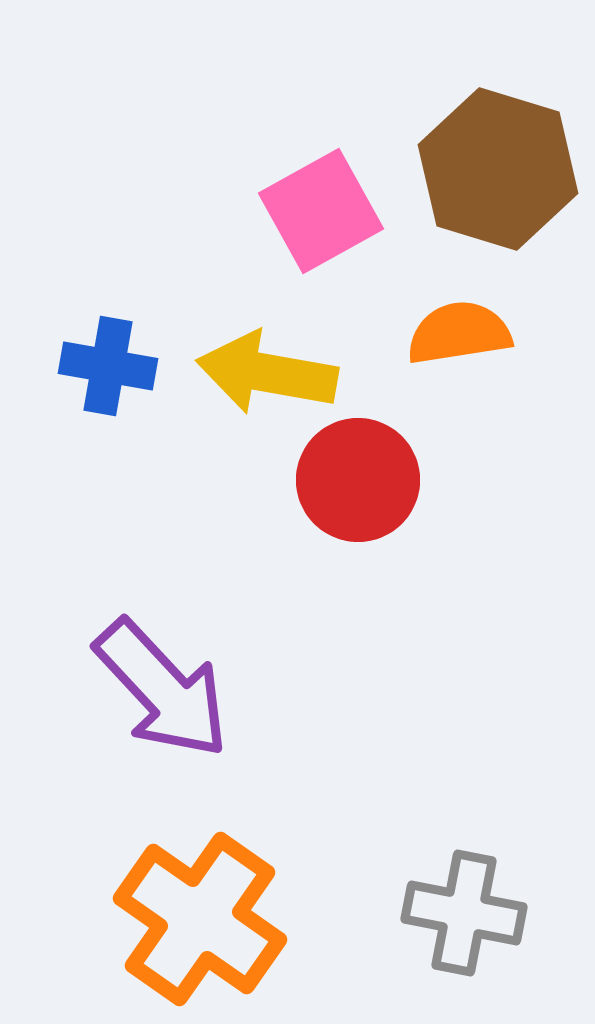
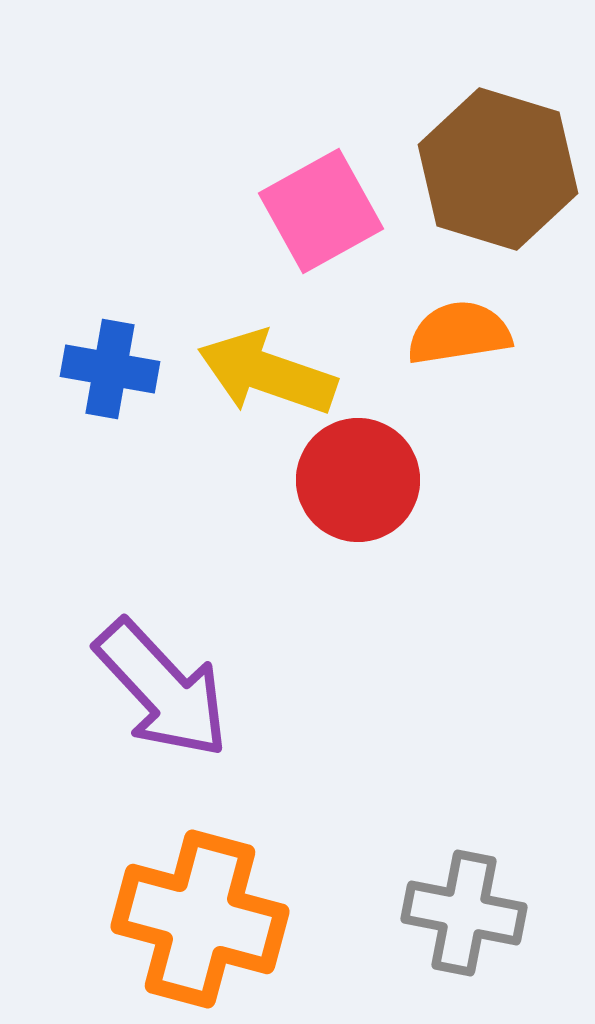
blue cross: moved 2 px right, 3 px down
yellow arrow: rotated 9 degrees clockwise
orange cross: rotated 20 degrees counterclockwise
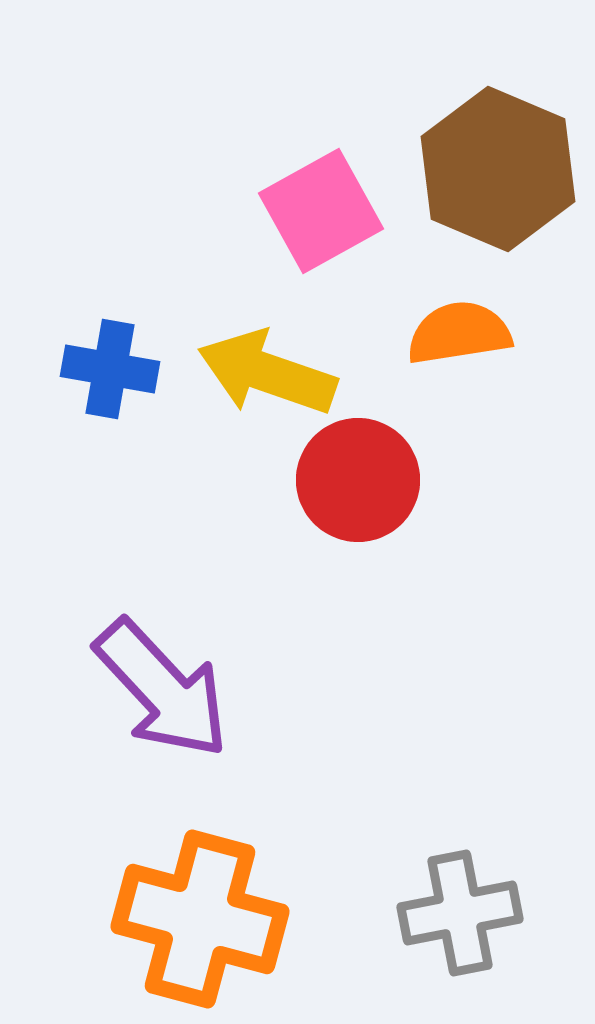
brown hexagon: rotated 6 degrees clockwise
gray cross: moved 4 px left; rotated 22 degrees counterclockwise
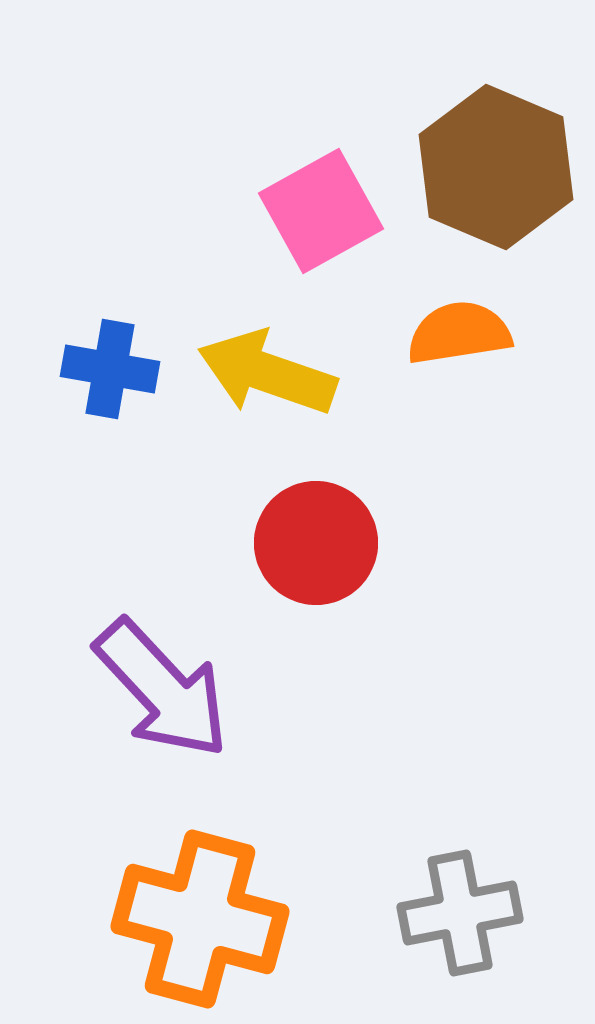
brown hexagon: moved 2 px left, 2 px up
red circle: moved 42 px left, 63 px down
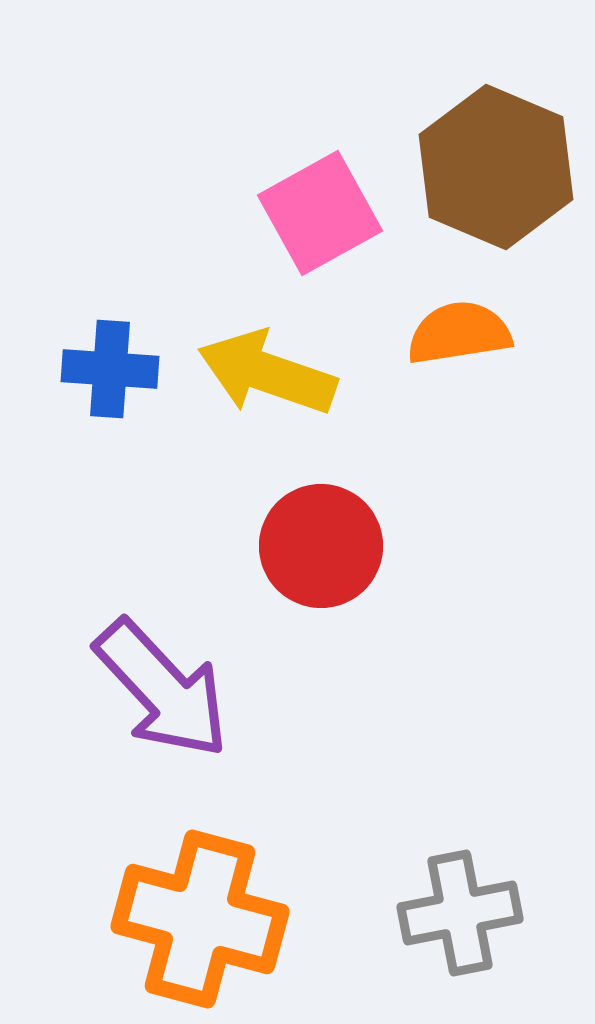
pink square: moved 1 px left, 2 px down
blue cross: rotated 6 degrees counterclockwise
red circle: moved 5 px right, 3 px down
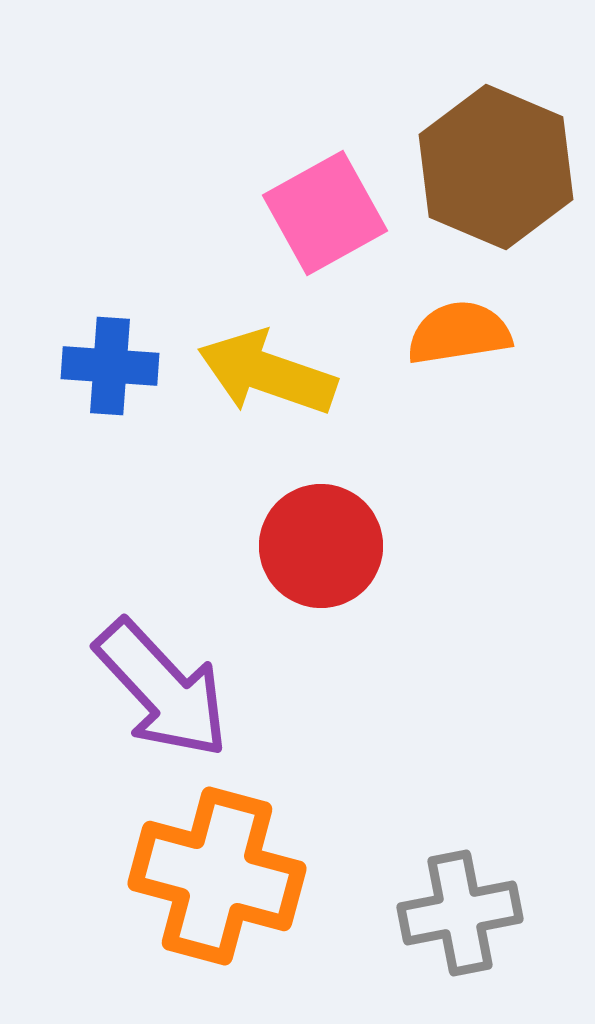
pink square: moved 5 px right
blue cross: moved 3 px up
orange cross: moved 17 px right, 43 px up
